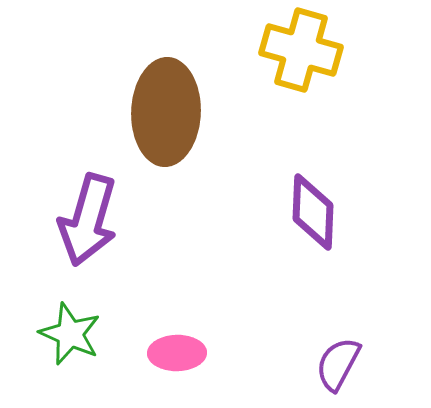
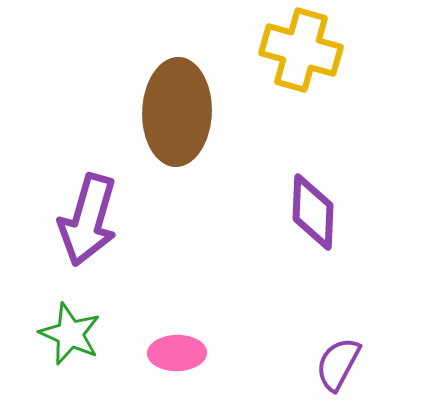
brown ellipse: moved 11 px right
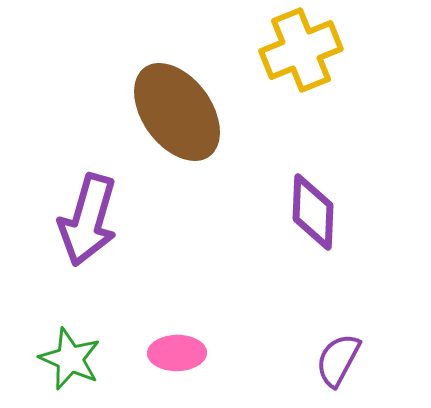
yellow cross: rotated 38 degrees counterclockwise
brown ellipse: rotated 38 degrees counterclockwise
green star: moved 25 px down
purple semicircle: moved 4 px up
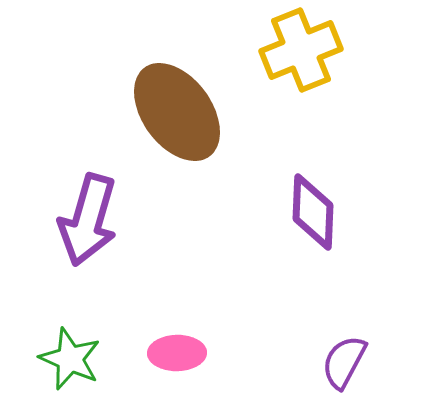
purple semicircle: moved 6 px right, 2 px down
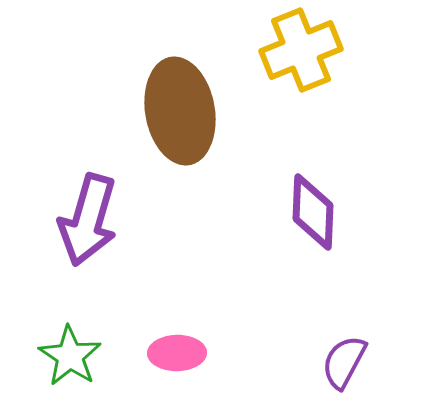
brown ellipse: moved 3 px right, 1 px up; rotated 26 degrees clockwise
green star: moved 3 px up; rotated 10 degrees clockwise
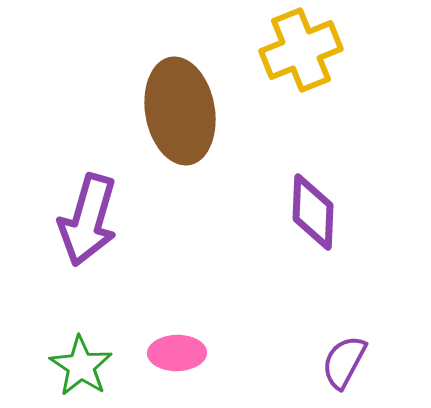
green star: moved 11 px right, 10 px down
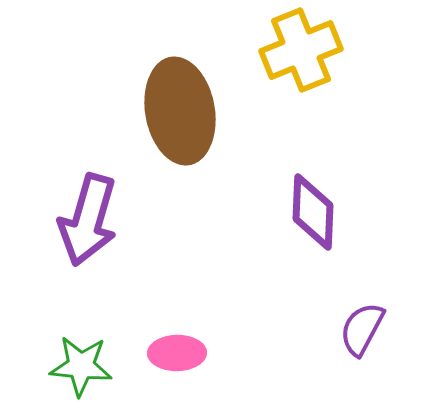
purple semicircle: moved 18 px right, 33 px up
green star: rotated 28 degrees counterclockwise
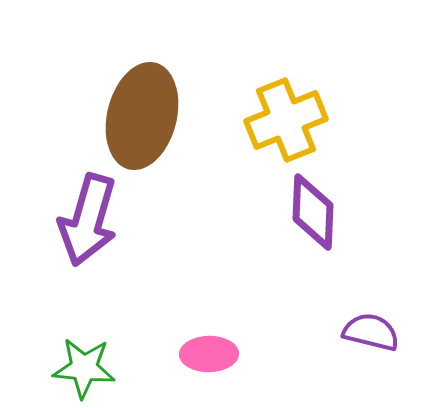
yellow cross: moved 15 px left, 70 px down
brown ellipse: moved 38 px left, 5 px down; rotated 24 degrees clockwise
purple semicircle: moved 9 px right, 3 px down; rotated 76 degrees clockwise
pink ellipse: moved 32 px right, 1 px down
green star: moved 3 px right, 2 px down
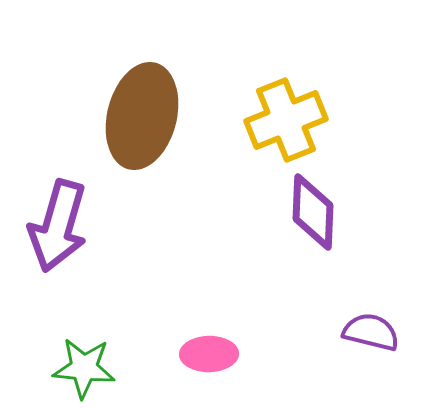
purple arrow: moved 30 px left, 6 px down
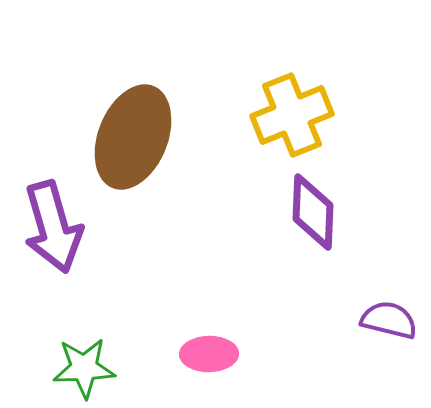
brown ellipse: moved 9 px left, 21 px down; rotated 8 degrees clockwise
yellow cross: moved 6 px right, 5 px up
purple arrow: moved 5 px left, 1 px down; rotated 32 degrees counterclockwise
purple semicircle: moved 18 px right, 12 px up
green star: rotated 8 degrees counterclockwise
